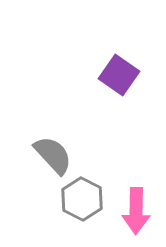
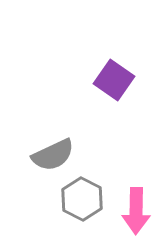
purple square: moved 5 px left, 5 px down
gray semicircle: rotated 108 degrees clockwise
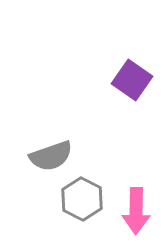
purple square: moved 18 px right
gray semicircle: moved 2 px left, 1 px down; rotated 6 degrees clockwise
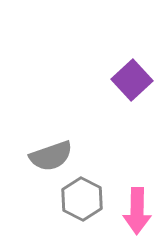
purple square: rotated 12 degrees clockwise
pink arrow: moved 1 px right
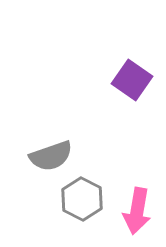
purple square: rotated 12 degrees counterclockwise
pink arrow: rotated 9 degrees clockwise
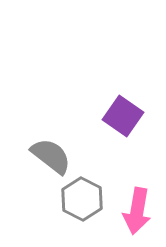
purple square: moved 9 px left, 36 px down
gray semicircle: rotated 123 degrees counterclockwise
